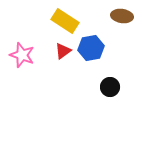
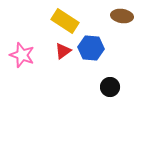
blue hexagon: rotated 15 degrees clockwise
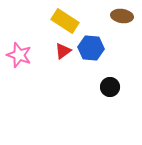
pink star: moved 3 px left
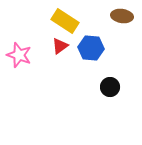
red triangle: moved 3 px left, 5 px up
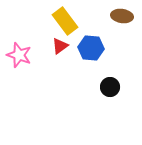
yellow rectangle: rotated 20 degrees clockwise
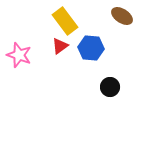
brown ellipse: rotated 25 degrees clockwise
